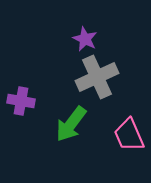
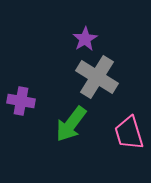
purple star: rotated 15 degrees clockwise
gray cross: rotated 33 degrees counterclockwise
pink trapezoid: moved 2 px up; rotated 6 degrees clockwise
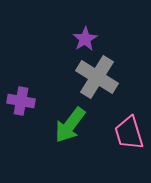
green arrow: moved 1 px left, 1 px down
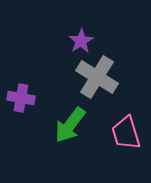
purple star: moved 4 px left, 2 px down
purple cross: moved 3 px up
pink trapezoid: moved 3 px left
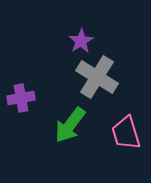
purple cross: rotated 20 degrees counterclockwise
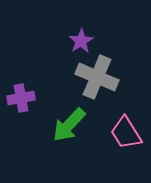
gray cross: rotated 9 degrees counterclockwise
green arrow: moved 1 px left; rotated 6 degrees clockwise
pink trapezoid: rotated 15 degrees counterclockwise
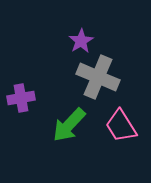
gray cross: moved 1 px right
pink trapezoid: moved 5 px left, 7 px up
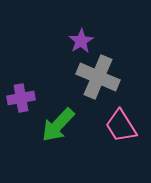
green arrow: moved 11 px left
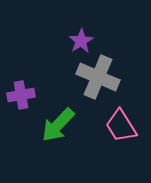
purple cross: moved 3 px up
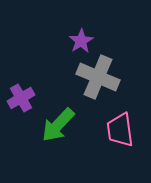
purple cross: moved 3 px down; rotated 20 degrees counterclockwise
pink trapezoid: moved 1 px left, 4 px down; rotated 24 degrees clockwise
